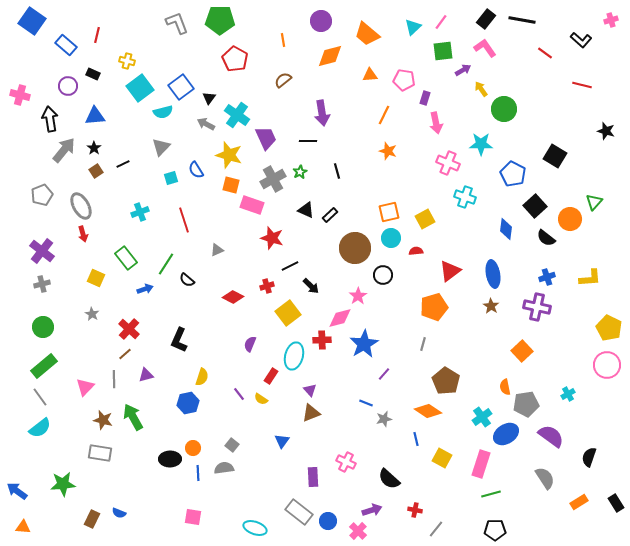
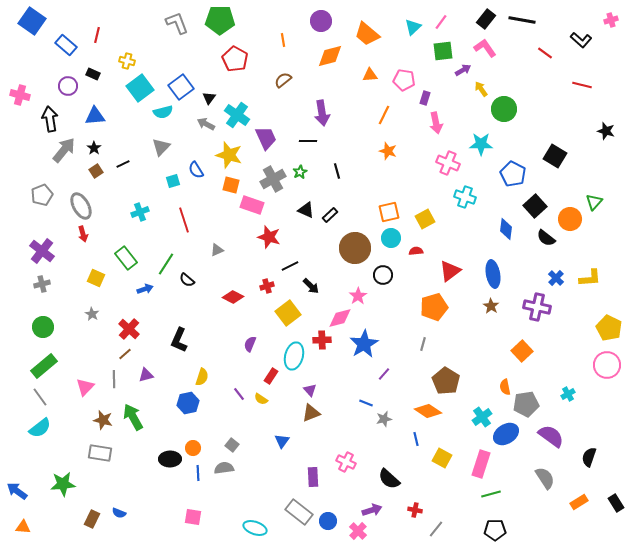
cyan square at (171, 178): moved 2 px right, 3 px down
red star at (272, 238): moved 3 px left, 1 px up
blue cross at (547, 277): moved 9 px right, 1 px down; rotated 28 degrees counterclockwise
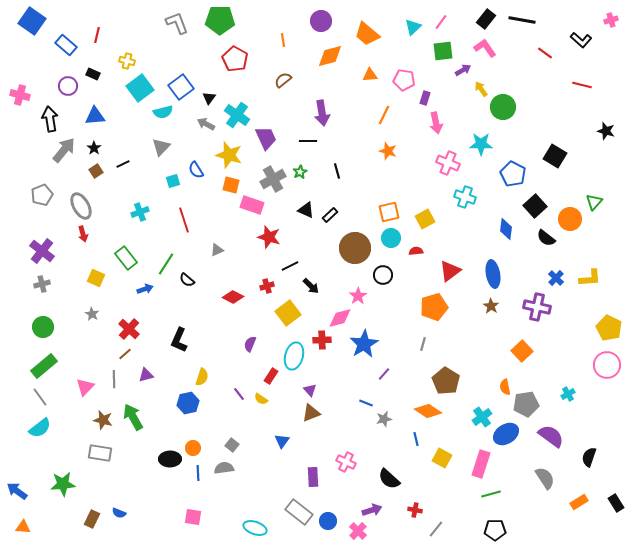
green circle at (504, 109): moved 1 px left, 2 px up
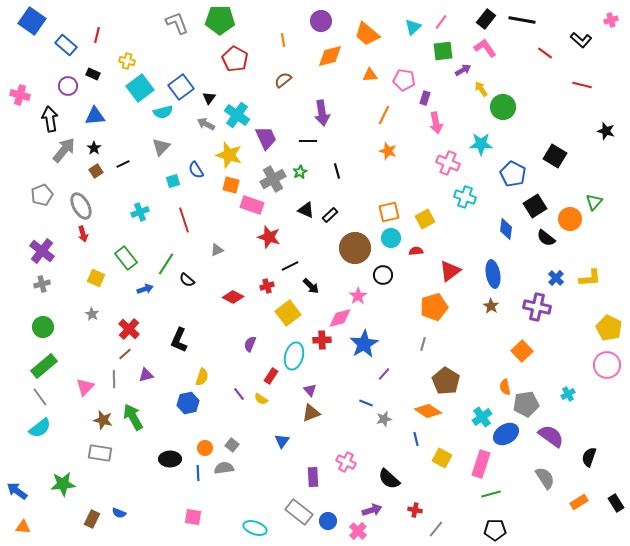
black square at (535, 206): rotated 10 degrees clockwise
orange circle at (193, 448): moved 12 px right
